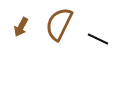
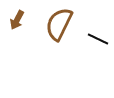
brown arrow: moved 4 px left, 7 px up
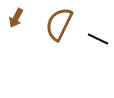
brown arrow: moved 1 px left, 2 px up
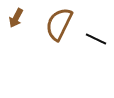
black line: moved 2 px left
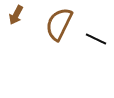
brown arrow: moved 3 px up
